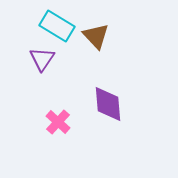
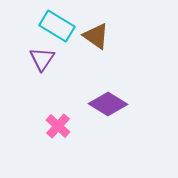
brown triangle: rotated 12 degrees counterclockwise
purple diamond: rotated 54 degrees counterclockwise
pink cross: moved 4 px down
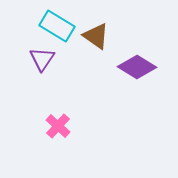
purple diamond: moved 29 px right, 37 px up
